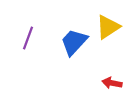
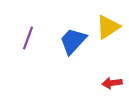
blue trapezoid: moved 1 px left, 1 px up
red arrow: rotated 18 degrees counterclockwise
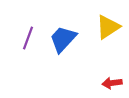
blue trapezoid: moved 10 px left, 2 px up
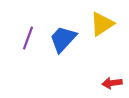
yellow triangle: moved 6 px left, 3 px up
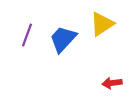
purple line: moved 1 px left, 3 px up
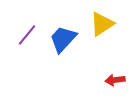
purple line: rotated 20 degrees clockwise
red arrow: moved 3 px right, 3 px up
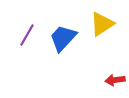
purple line: rotated 10 degrees counterclockwise
blue trapezoid: moved 1 px up
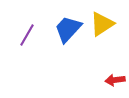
blue trapezoid: moved 5 px right, 9 px up
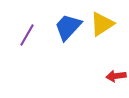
blue trapezoid: moved 2 px up
red arrow: moved 1 px right, 4 px up
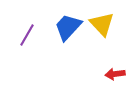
yellow triangle: rotated 40 degrees counterclockwise
red arrow: moved 1 px left, 2 px up
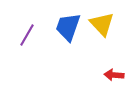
blue trapezoid: rotated 24 degrees counterclockwise
red arrow: moved 1 px left, 1 px down; rotated 12 degrees clockwise
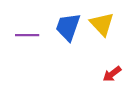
purple line: rotated 60 degrees clockwise
red arrow: moved 2 px left, 1 px up; rotated 42 degrees counterclockwise
